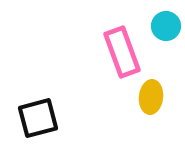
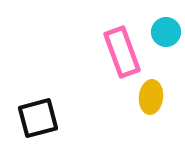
cyan circle: moved 6 px down
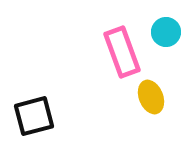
yellow ellipse: rotated 28 degrees counterclockwise
black square: moved 4 px left, 2 px up
